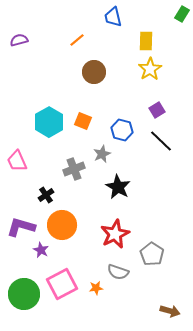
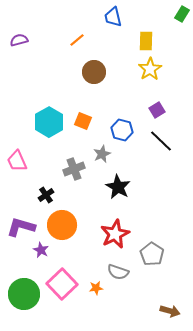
pink square: rotated 16 degrees counterclockwise
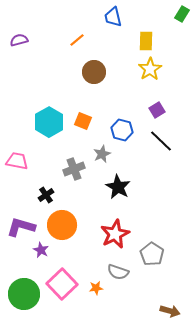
pink trapezoid: rotated 125 degrees clockwise
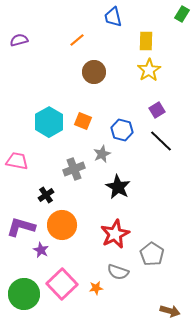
yellow star: moved 1 px left, 1 px down
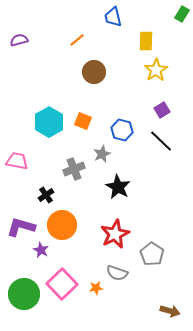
yellow star: moved 7 px right
purple square: moved 5 px right
gray semicircle: moved 1 px left, 1 px down
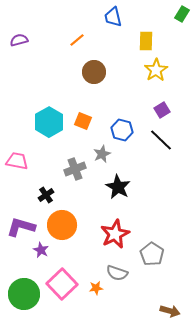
black line: moved 1 px up
gray cross: moved 1 px right
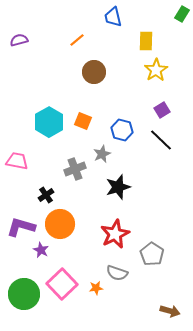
black star: rotated 25 degrees clockwise
orange circle: moved 2 px left, 1 px up
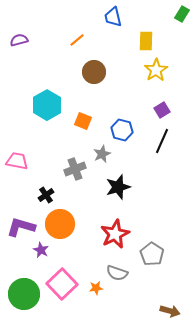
cyan hexagon: moved 2 px left, 17 px up
black line: moved 1 px right, 1 px down; rotated 70 degrees clockwise
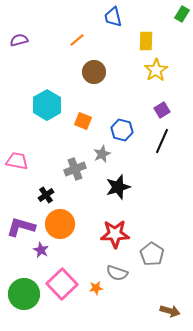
red star: rotated 24 degrees clockwise
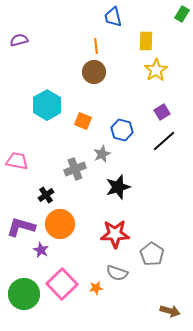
orange line: moved 19 px right, 6 px down; rotated 56 degrees counterclockwise
purple square: moved 2 px down
black line: moved 2 px right; rotated 25 degrees clockwise
